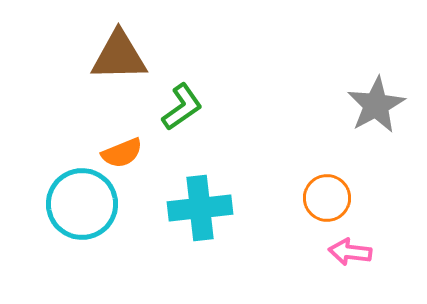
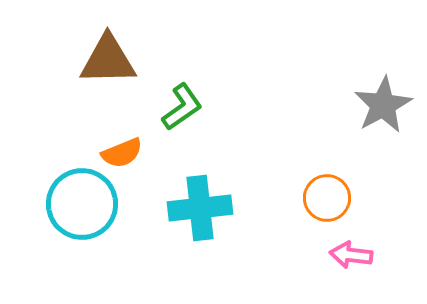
brown triangle: moved 11 px left, 4 px down
gray star: moved 7 px right
pink arrow: moved 1 px right, 3 px down
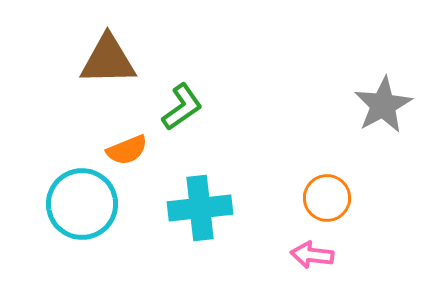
orange semicircle: moved 5 px right, 3 px up
pink arrow: moved 39 px left
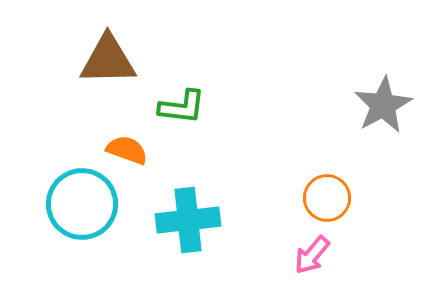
green L-shape: rotated 42 degrees clockwise
orange semicircle: rotated 138 degrees counterclockwise
cyan cross: moved 12 px left, 12 px down
pink arrow: rotated 57 degrees counterclockwise
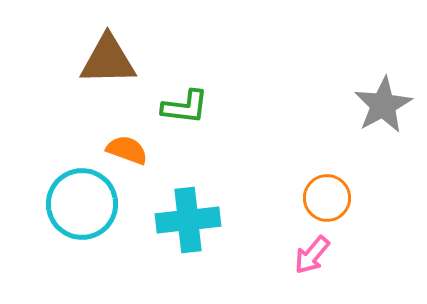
green L-shape: moved 3 px right
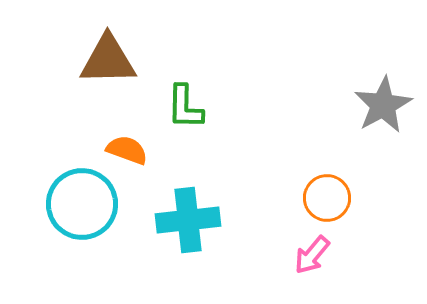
green L-shape: rotated 84 degrees clockwise
